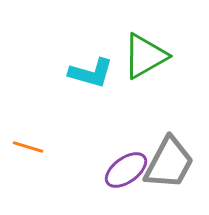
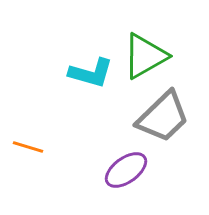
gray trapezoid: moved 6 px left, 46 px up; rotated 18 degrees clockwise
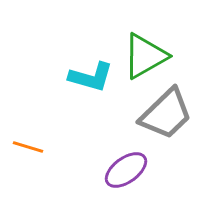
cyan L-shape: moved 4 px down
gray trapezoid: moved 3 px right, 3 px up
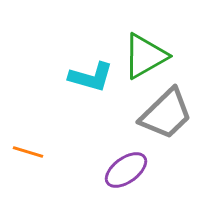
orange line: moved 5 px down
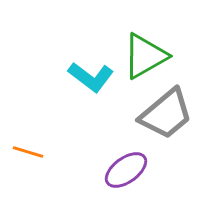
cyan L-shape: rotated 21 degrees clockwise
gray trapezoid: rotated 4 degrees clockwise
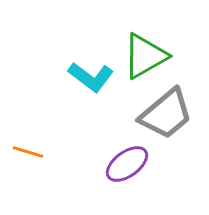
purple ellipse: moved 1 px right, 6 px up
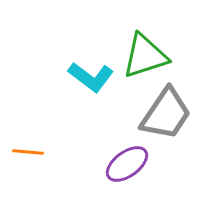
green triangle: rotated 12 degrees clockwise
gray trapezoid: rotated 16 degrees counterclockwise
orange line: rotated 12 degrees counterclockwise
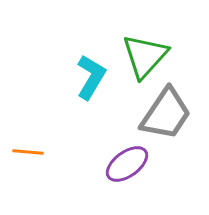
green triangle: rotated 30 degrees counterclockwise
cyan L-shape: rotated 96 degrees counterclockwise
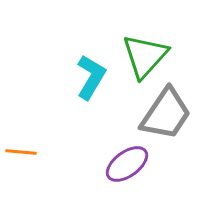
orange line: moved 7 px left
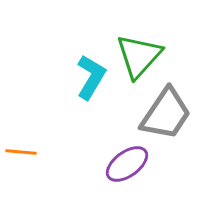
green triangle: moved 6 px left
